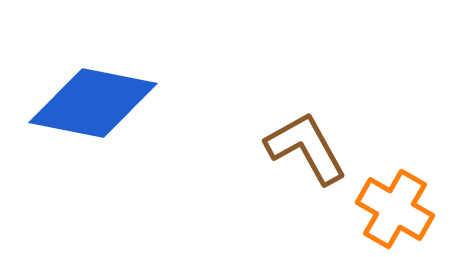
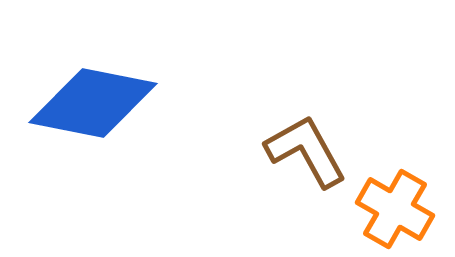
brown L-shape: moved 3 px down
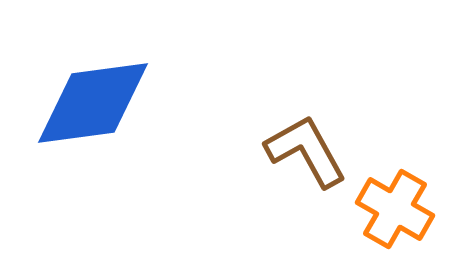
blue diamond: rotated 19 degrees counterclockwise
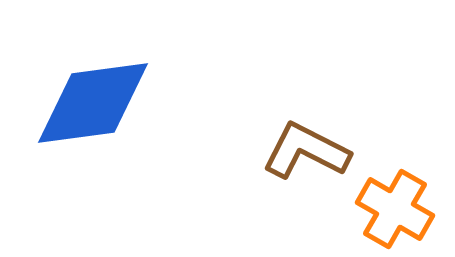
brown L-shape: rotated 34 degrees counterclockwise
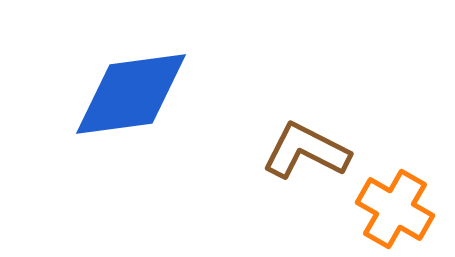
blue diamond: moved 38 px right, 9 px up
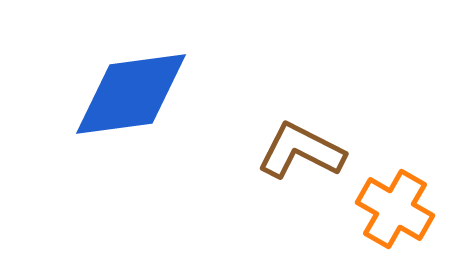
brown L-shape: moved 5 px left
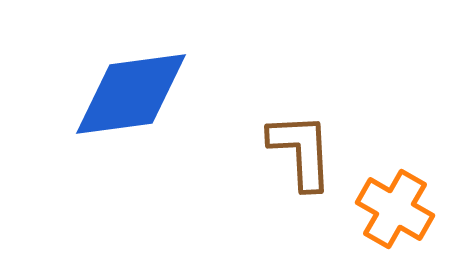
brown L-shape: rotated 60 degrees clockwise
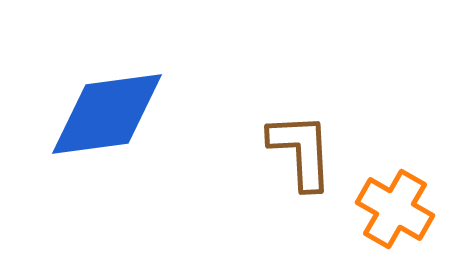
blue diamond: moved 24 px left, 20 px down
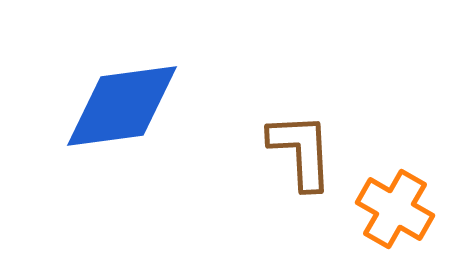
blue diamond: moved 15 px right, 8 px up
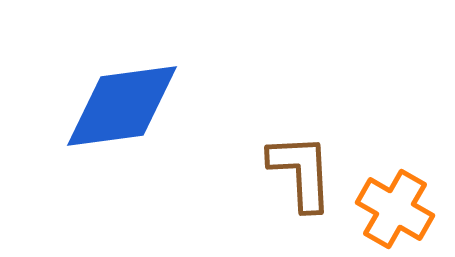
brown L-shape: moved 21 px down
